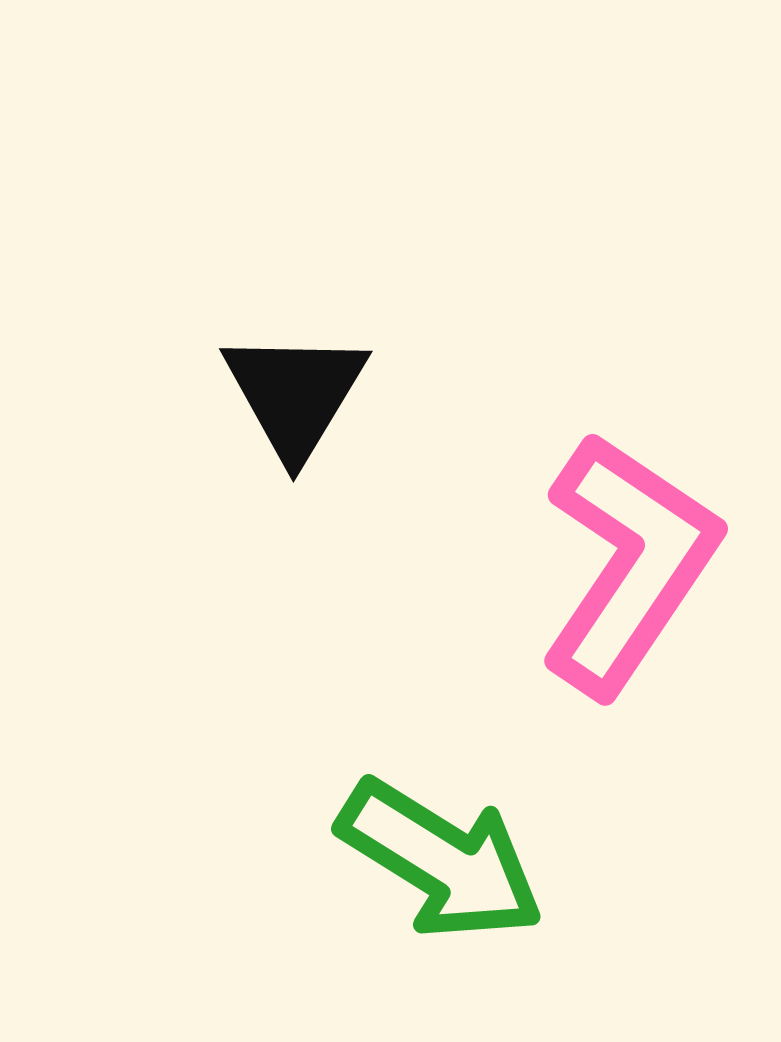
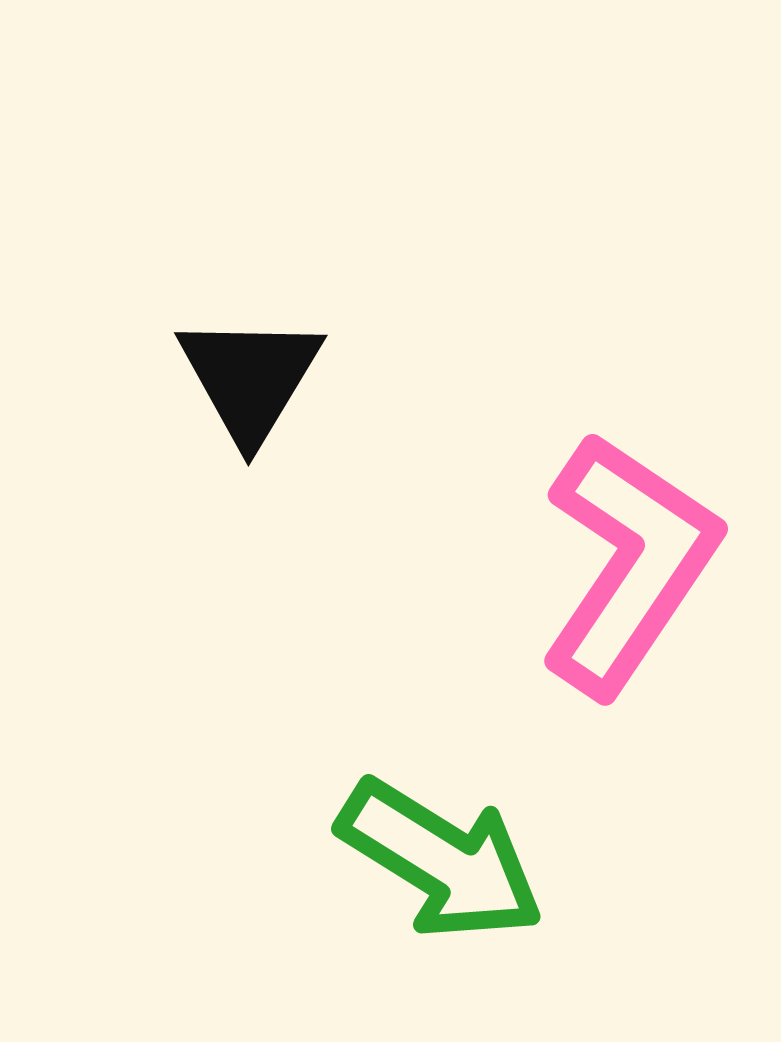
black triangle: moved 45 px left, 16 px up
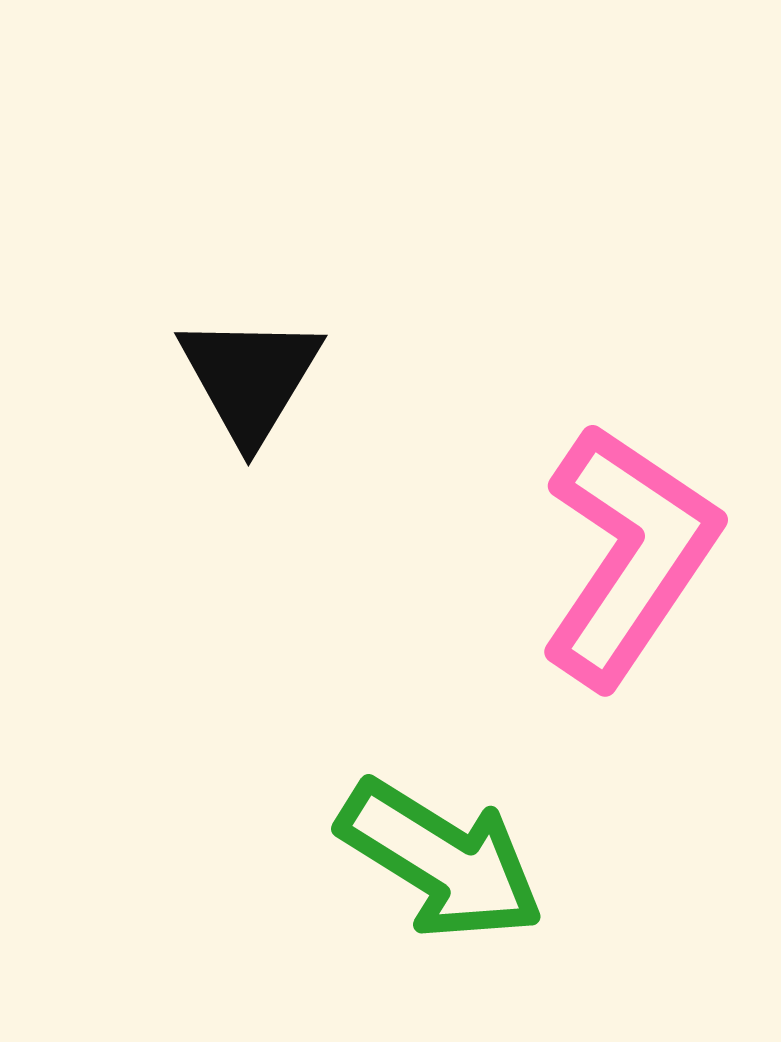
pink L-shape: moved 9 px up
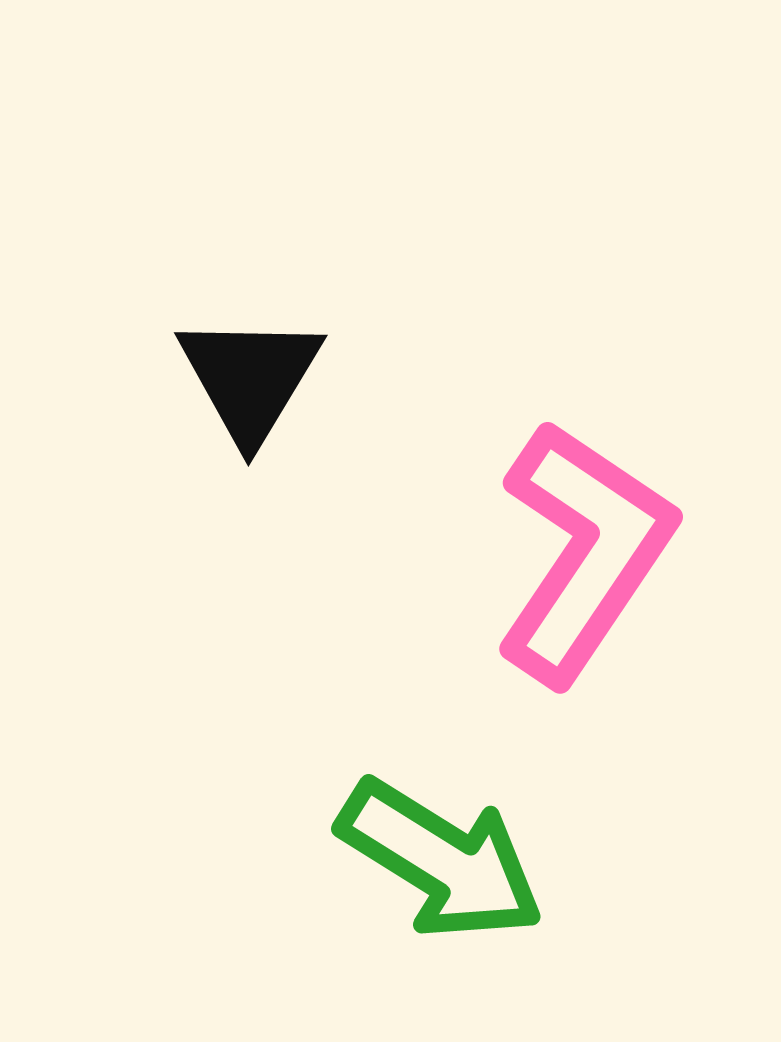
pink L-shape: moved 45 px left, 3 px up
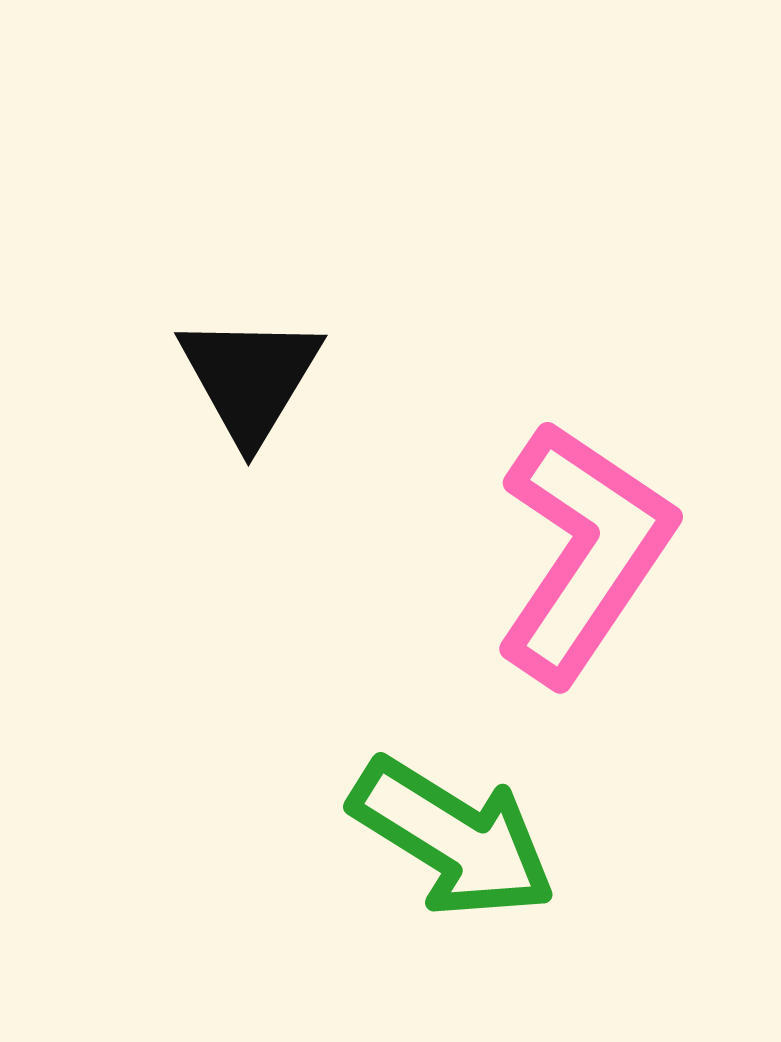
green arrow: moved 12 px right, 22 px up
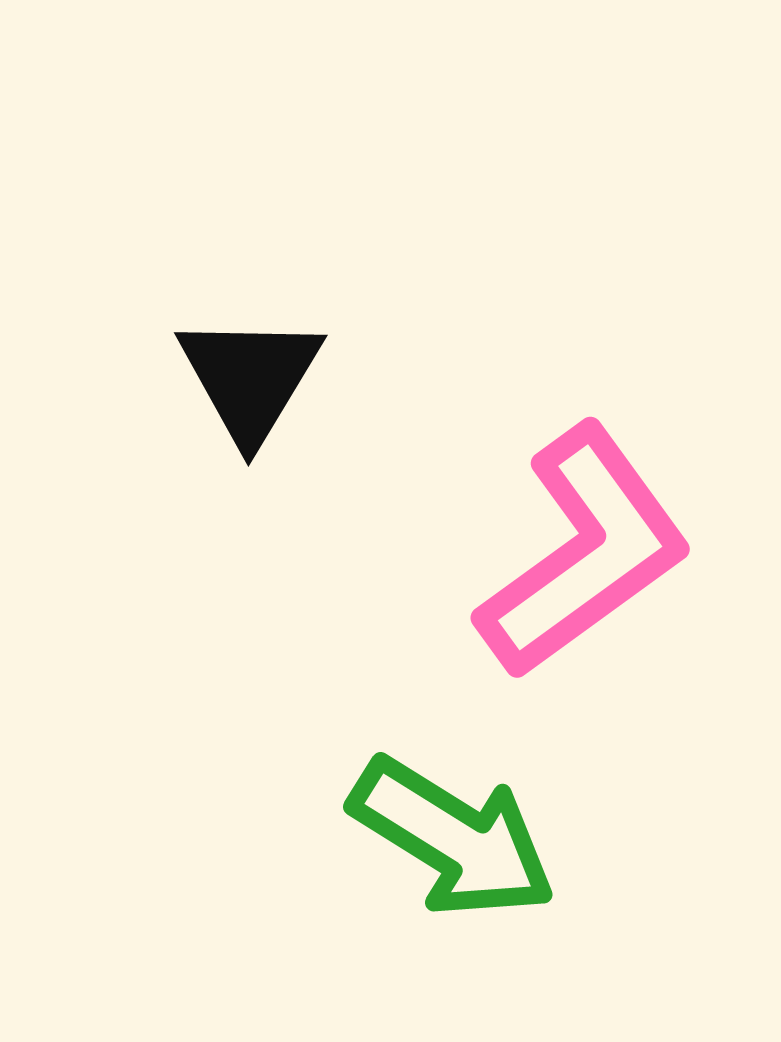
pink L-shape: rotated 20 degrees clockwise
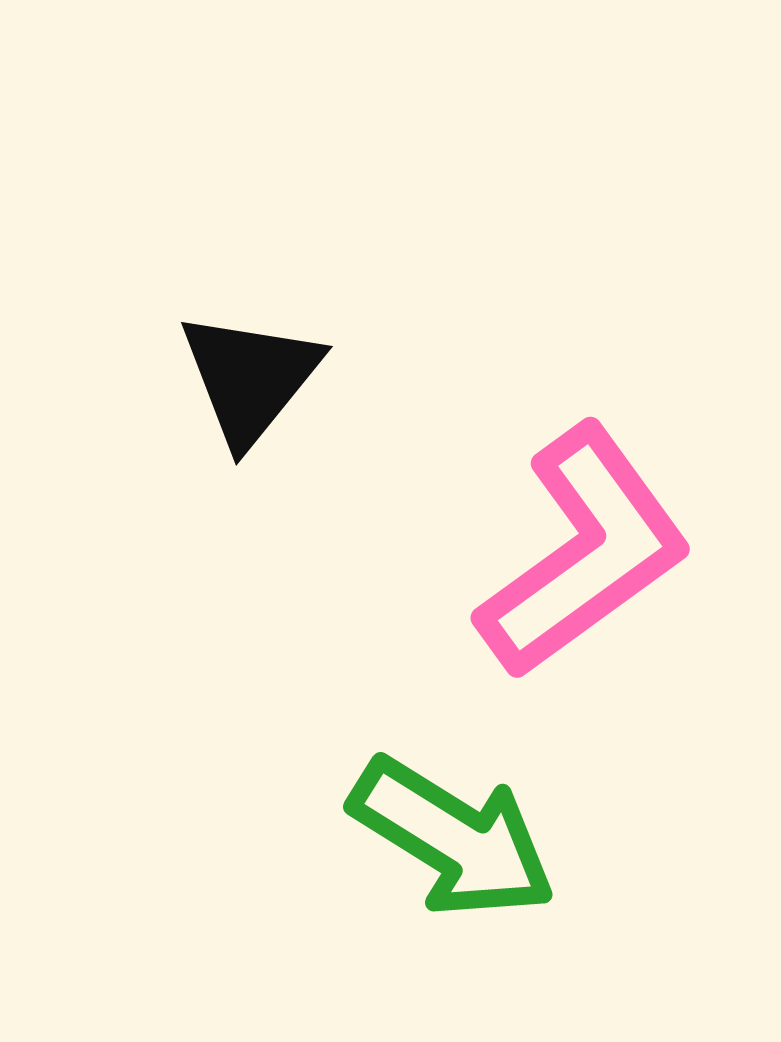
black triangle: rotated 8 degrees clockwise
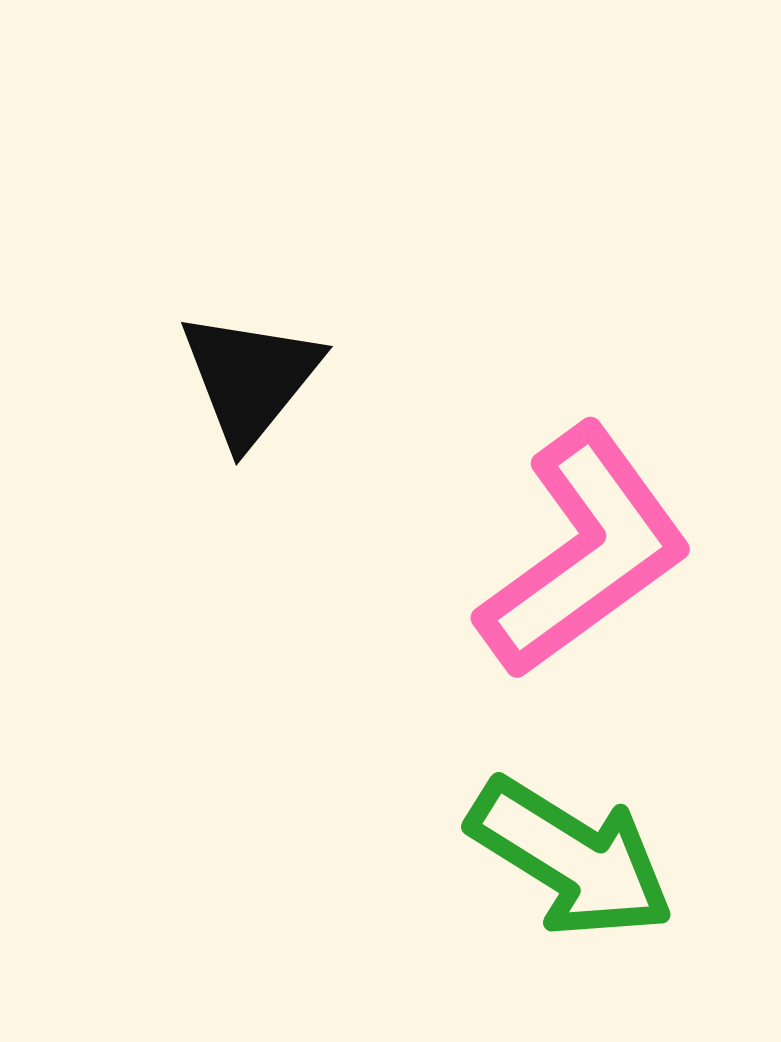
green arrow: moved 118 px right, 20 px down
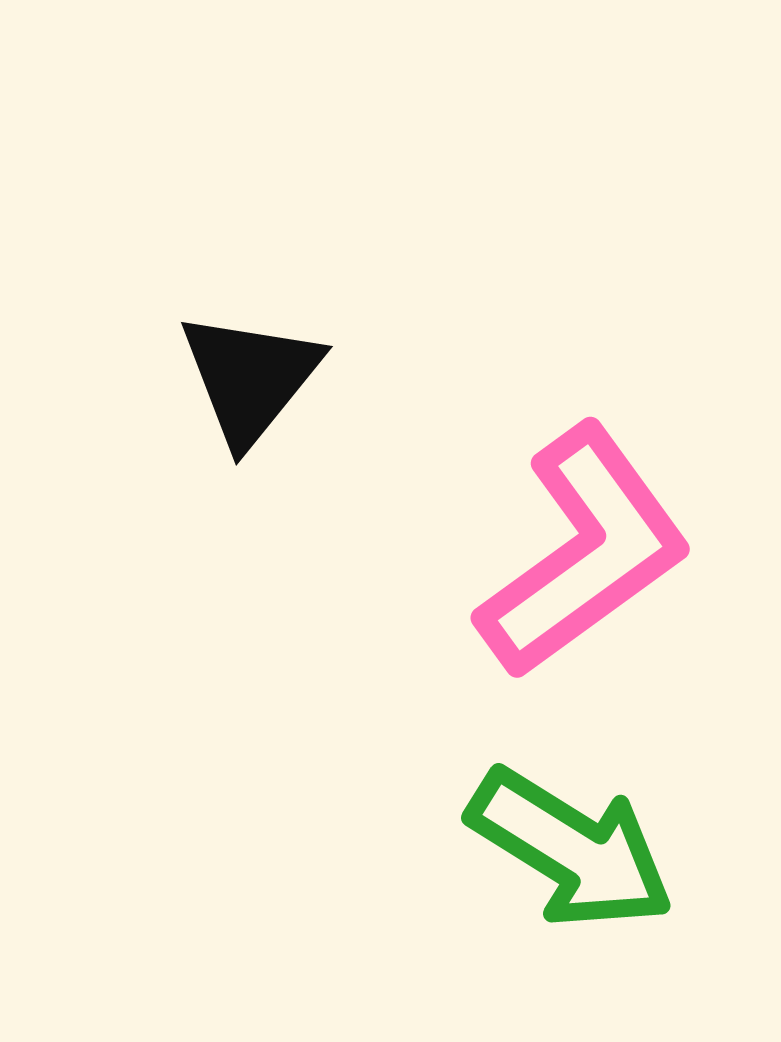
green arrow: moved 9 px up
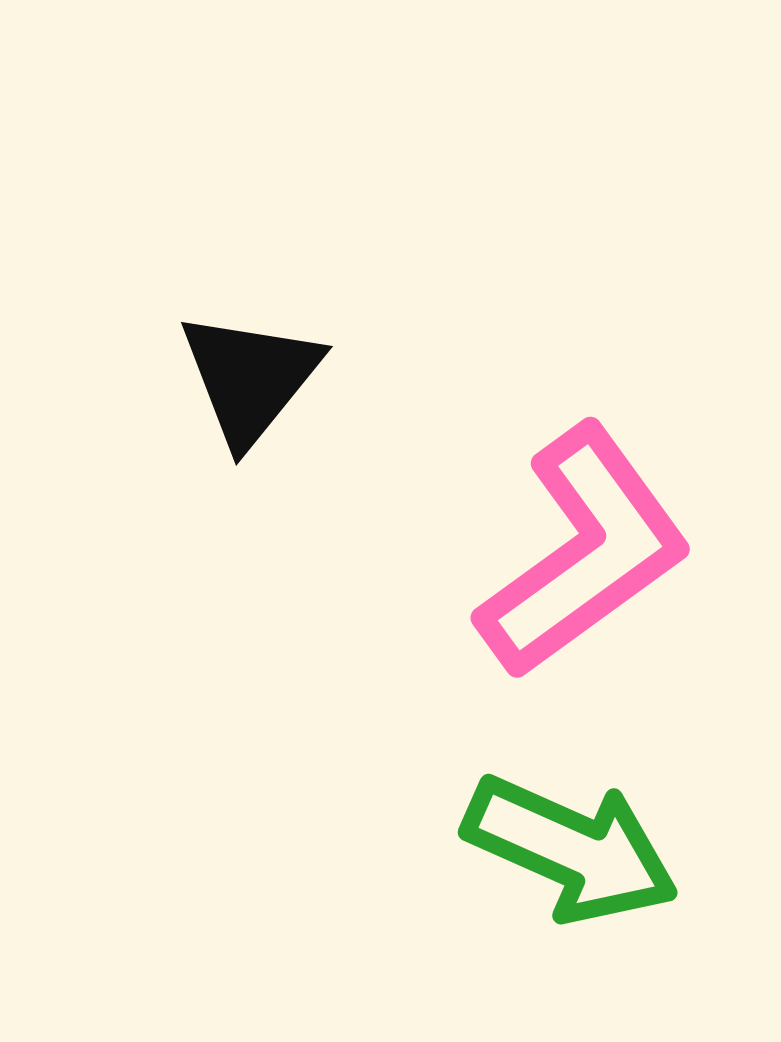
green arrow: rotated 8 degrees counterclockwise
